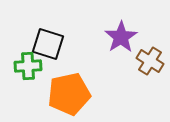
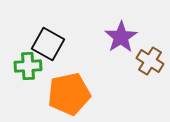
black square: rotated 12 degrees clockwise
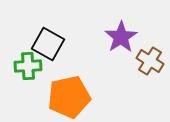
orange pentagon: moved 3 px down
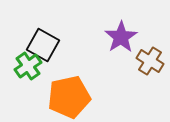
black square: moved 5 px left, 1 px down
green cross: rotated 32 degrees counterclockwise
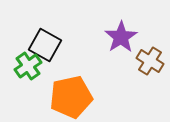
black square: moved 2 px right
orange pentagon: moved 2 px right
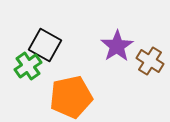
purple star: moved 4 px left, 9 px down
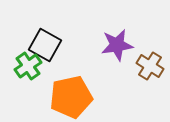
purple star: moved 1 px up; rotated 24 degrees clockwise
brown cross: moved 5 px down
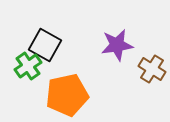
brown cross: moved 2 px right, 3 px down
orange pentagon: moved 4 px left, 2 px up
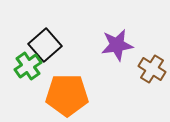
black square: rotated 20 degrees clockwise
orange pentagon: rotated 12 degrees clockwise
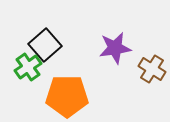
purple star: moved 2 px left, 3 px down
green cross: moved 1 px down
orange pentagon: moved 1 px down
